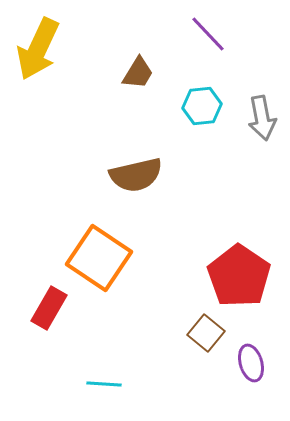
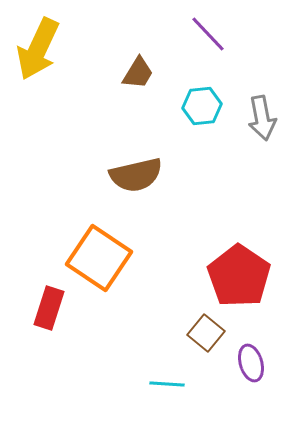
red rectangle: rotated 12 degrees counterclockwise
cyan line: moved 63 px right
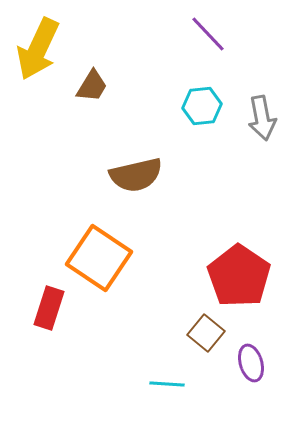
brown trapezoid: moved 46 px left, 13 px down
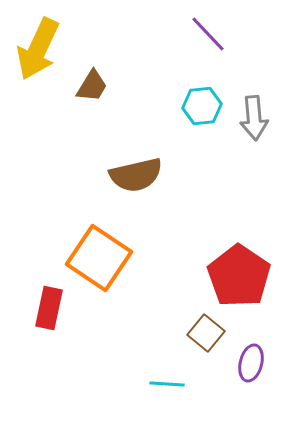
gray arrow: moved 8 px left; rotated 6 degrees clockwise
red rectangle: rotated 6 degrees counterclockwise
purple ellipse: rotated 30 degrees clockwise
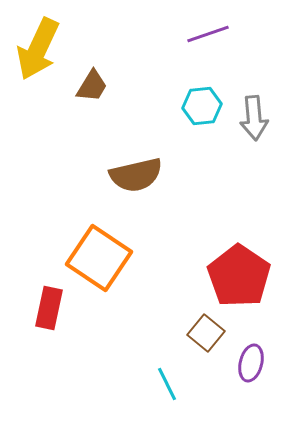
purple line: rotated 66 degrees counterclockwise
cyan line: rotated 60 degrees clockwise
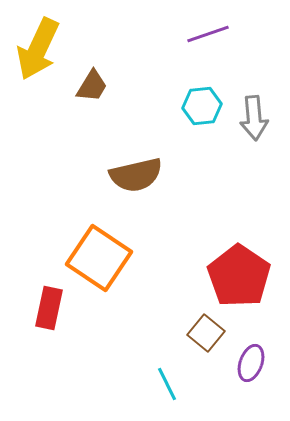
purple ellipse: rotated 6 degrees clockwise
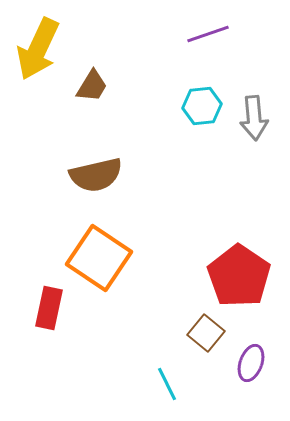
brown semicircle: moved 40 px left
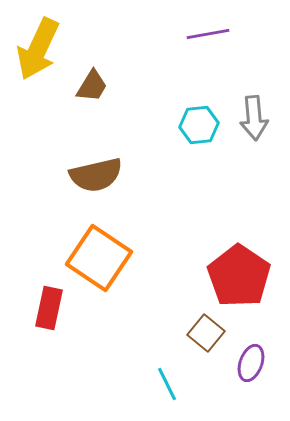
purple line: rotated 9 degrees clockwise
cyan hexagon: moved 3 px left, 19 px down
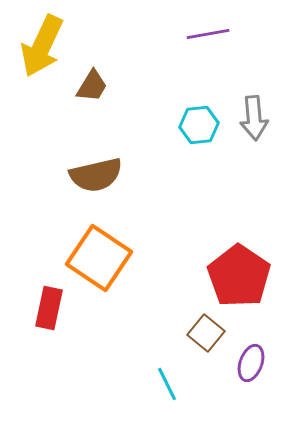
yellow arrow: moved 4 px right, 3 px up
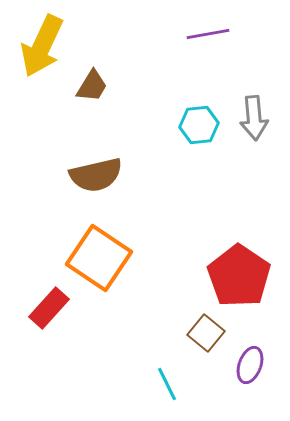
red rectangle: rotated 30 degrees clockwise
purple ellipse: moved 1 px left, 2 px down
